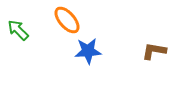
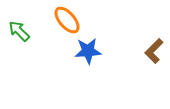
green arrow: moved 1 px right, 1 px down
brown L-shape: rotated 55 degrees counterclockwise
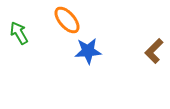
green arrow: moved 2 px down; rotated 15 degrees clockwise
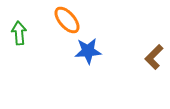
green arrow: rotated 25 degrees clockwise
brown L-shape: moved 6 px down
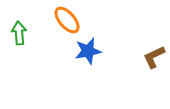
blue star: rotated 8 degrees counterclockwise
brown L-shape: rotated 20 degrees clockwise
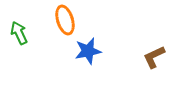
orange ellipse: moved 2 px left; rotated 24 degrees clockwise
green arrow: rotated 20 degrees counterclockwise
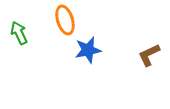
blue star: moved 1 px up
brown L-shape: moved 5 px left, 2 px up
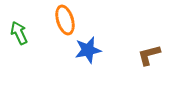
brown L-shape: rotated 10 degrees clockwise
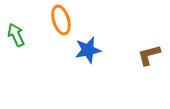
orange ellipse: moved 4 px left
green arrow: moved 3 px left, 2 px down
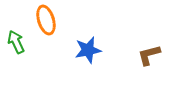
orange ellipse: moved 15 px left
green arrow: moved 7 px down
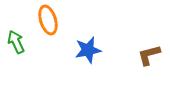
orange ellipse: moved 2 px right
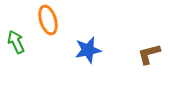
brown L-shape: moved 1 px up
